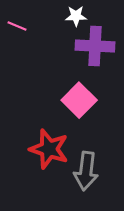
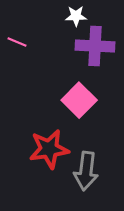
pink line: moved 16 px down
red star: rotated 27 degrees counterclockwise
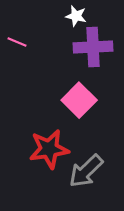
white star: rotated 15 degrees clockwise
purple cross: moved 2 px left, 1 px down; rotated 6 degrees counterclockwise
gray arrow: rotated 39 degrees clockwise
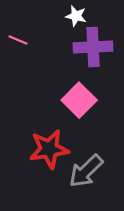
pink line: moved 1 px right, 2 px up
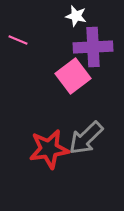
pink square: moved 6 px left, 24 px up; rotated 8 degrees clockwise
gray arrow: moved 33 px up
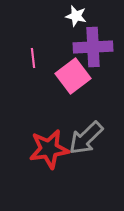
pink line: moved 15 px right, 18 px down; rotated 60 degrees clockwise
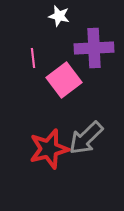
white star: moved 17 px left
purple cross: moved 1 px right, 1 px down
pink square: moved 9 px left, 4 px down
red star: rotated 6 degrees counterclockwise
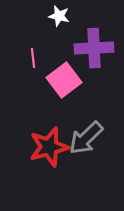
red star: moved 2 px up
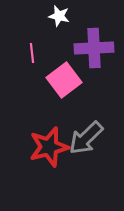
pink line: moved 1 px left, 5 px up
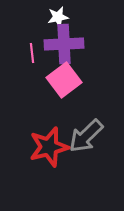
white star: moved 1 px left, 1 px down; rotated 25 degrees counterclockwise
purple cross: moved 30 px left, 4 px up
gray arrow: moved 2 px up
